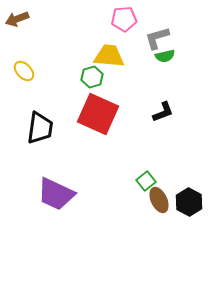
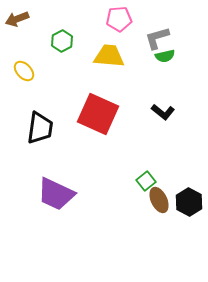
pink pentagon: moved 5 px left
green hexagon: moved 30 px left, 36 px up; rotated 10 degrees counterclockwise
black L-shape: rotated 60 degrees clockwise
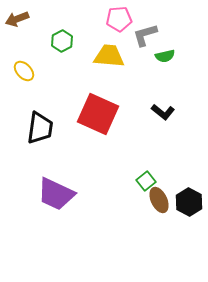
gray L-shape: moved 12 px left, 3 px up
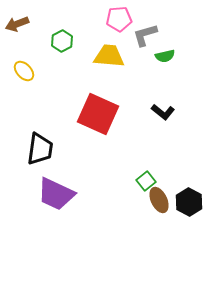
brown arrow: moved 5 px down
black trapezoid: moved 21 px down
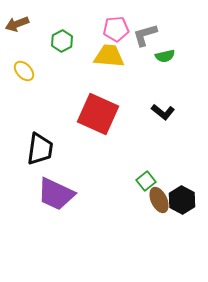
pink pentagon: moved 3 px left, 10 px down
black hexagon: moved 7 px left, 2 px up
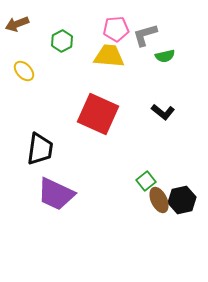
black hexagon: rotated 20 degrees clockwise
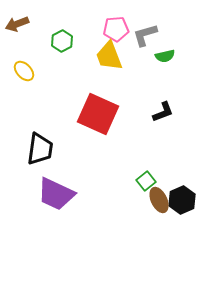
yellow trapezoid: rotated 116 degrees counterclockwise
black L-shape: rotated 60 degrees counterclockwise
black hexagon: rotated 12 degrees counterclockwise
